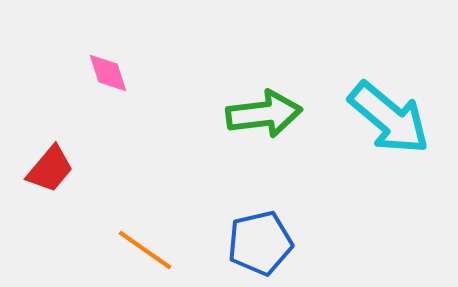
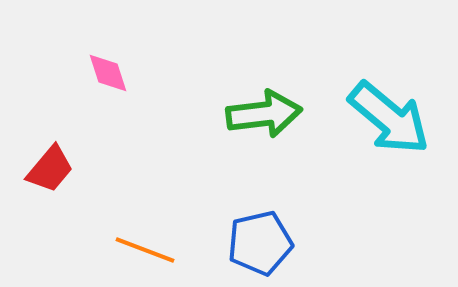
orange line: rotated 14 degrees counterclockwise
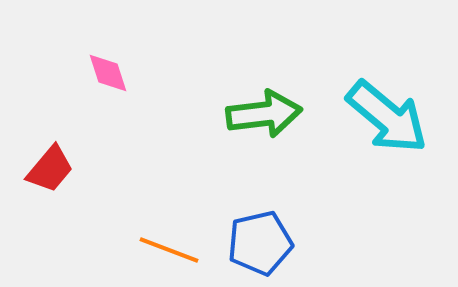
cyan arrow: moved 2 px left, 1 px up
orange line: moved 24 px right
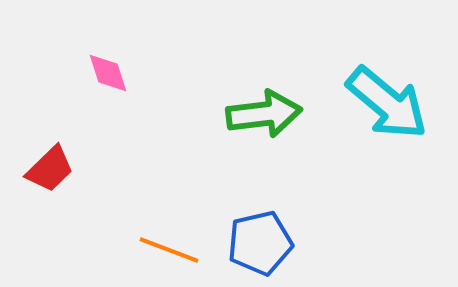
cyan arrow: moved 14 px up
red trapezoid: rotated 6 degrees clockwise
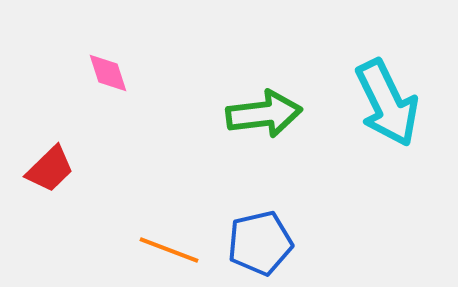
cyan arrow: rotated 24 degrees clockwise
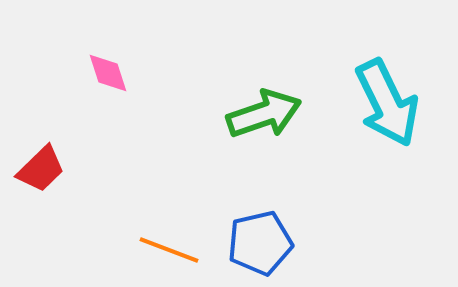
green arrow: rotated 12 degrees counterclockwise
red trapezoid: moved 9 px left
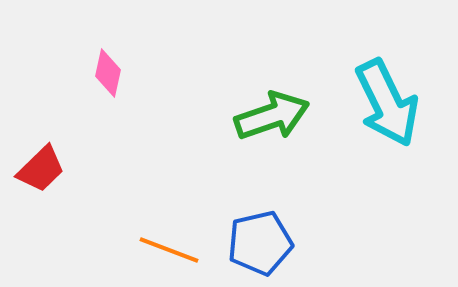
pink diamond: rotated 30 degrees clockwise
green arrow: moved 8 px right, 2 px down
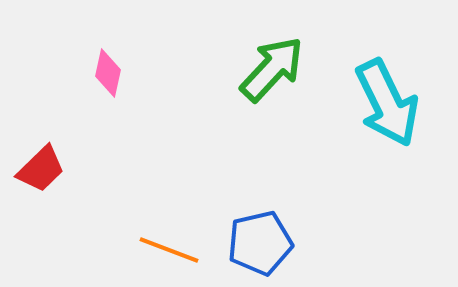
green arrow: moved 47 px up; rotated 28 degrees counterclockwise
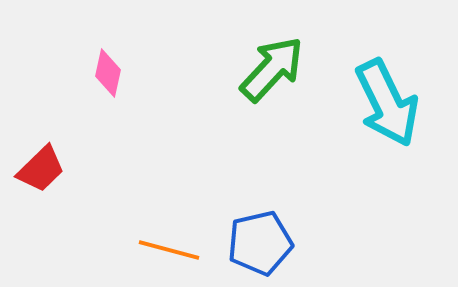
orange line: rotated 6 degrees counterclockwise
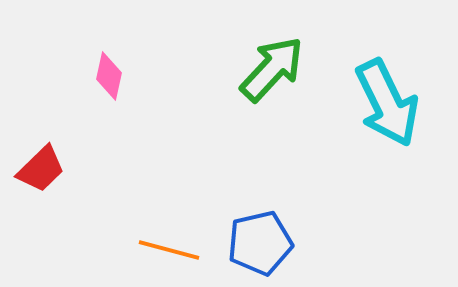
pink diamond: moved 1 px right, 3 px down
